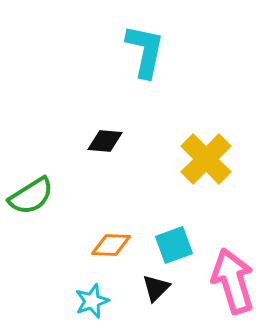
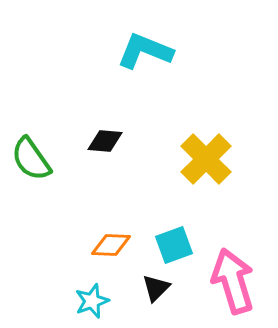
cyan L-shape: rotated 80 degrees counterclockwise
green semicircle: moved 37 px up; rotated 87 degrees clockwise
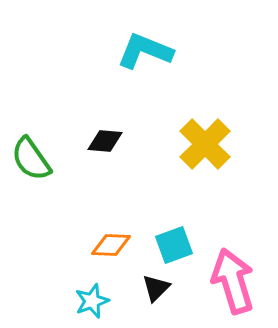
yellow cross: moved 1 px left, 15 px up
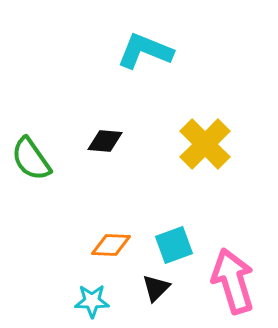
cyan star: rotated 20 degrees clockwise
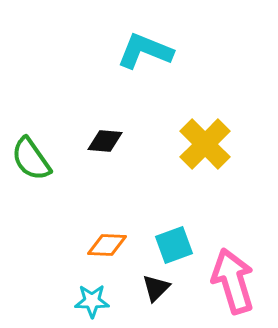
orange diamond: moved 4 px left
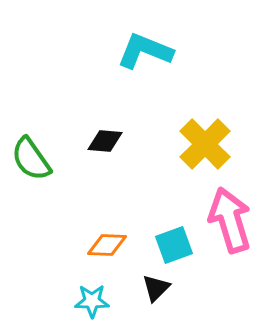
pink arrow: moved 3 px left, 61 px up
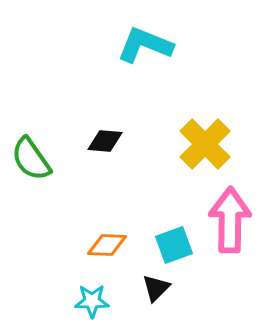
cyan L-shape: moved 6 px up
pink arrow: rotated 18 degrees clockwise
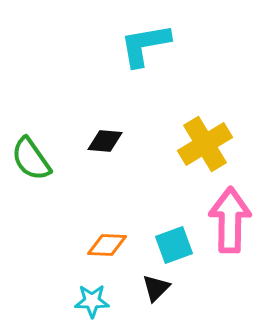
cyan L-shape: rotated 32 degrees counterclockwise
yellow cross: rotated 14 degrees clockwise
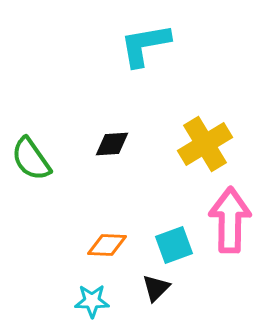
black diamond: moved 7 px right, 3 px down; rotated 9 degrees counterclockwise
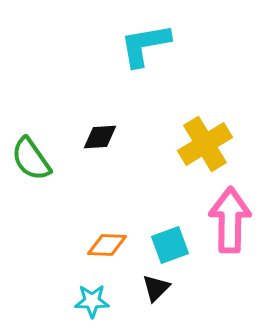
black diamond: moved 12 px left, 7 px up
cyan square: moved 4 px left
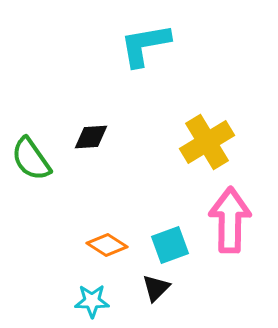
black diamond: moved 9 px left
yellow cross: moved 2 px right, 2 px up
orange diamond: rotated 30 degrees clockwise
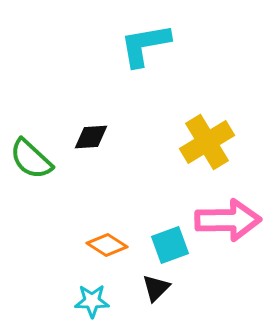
green semicircle: rotated 12 degrees counterclockwise
pink arrow: moved 2 px left; rotated 88 degrees clockwise
